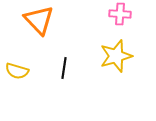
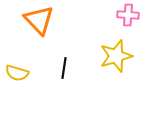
pink cross: moved 8 px right, 1 px down
yellow semicircle: moved 2 px down
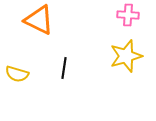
orange triangle: rotated 20 degrees counterclockwise
yellow star: moved 10 px right
yellow semicircle: moved 1 px down
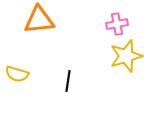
pink cross: moved 11 px left, 9 px down; rotated 15 degrees counterclockwise
orange triangle: rotated 32 degrees counterclockwise
black line: moved 4 px right, 13 px down
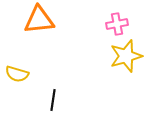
black line: moved 15 px left, 19 px down
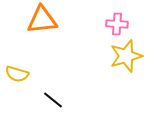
orange triangle: moved 3 px right
pink cross: rotated 15 degrees clockwise
black line: rotated 60 degrees counterclockwise
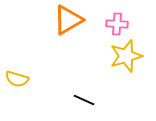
orange triangle: moved 26 px right; rotated 24 degrees counterclockwise
yellow semicircle: moved 5 px down
black line: moved 31 px right; rotated 15 degrees counterclockwise
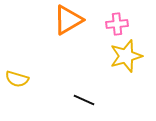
pink cross: rotated 10 degrees counterclockwise
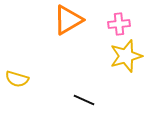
pink cross: moved 2 px right
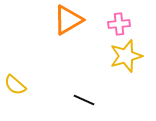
yellow semicircle: moved 2 px left, 6 px down; rotated 25 degrees clockwise
